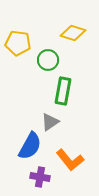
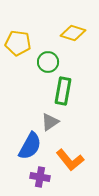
green circle: moved 2 px down
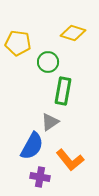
blue semicircle: moved 2 px right
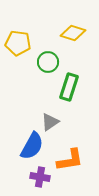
green rectangle: moved 6 px right, 4 px up; rotated 8 degrees clockwise
orange L-shape: rotated 60 degrees counterclockwise
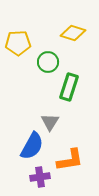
yellow pentagon: rotated 10 degrees counterclockwise
gray triangle: rotated 24 degrees counterclockwise
purple cross: rotated 18 degrees counterclockwise
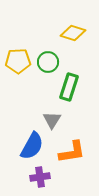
yellow pentagon: moved 18 px down
gray triangle: moved 2 px right, 2 px up
orange L-shape: moved 2 px right, 8 px up
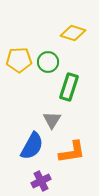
yellow pentagon: moved 1 px right, 1 px up
purple cross: moved 1 px right, 4 px down; rotated 18 degrees counterclockwise
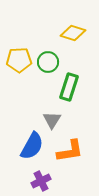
orange L-shape: moved 2 px left, 1 px up
